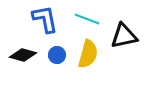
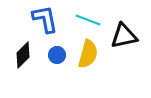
cyan line: moved 1 px right, 1 px down
black diamond: rotated 60 degrees counterclockwise
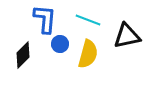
blue L-shape: rotated 16 degrees clockwise
black triangle: moved 3 px right
blue circle: moved 3 px right, 11 px up
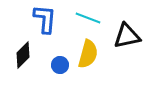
cyan line: moved 2 px up
blue circle: moved 21 px down
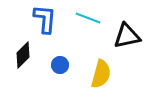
yellow semicircle: moved 13 px right, 20 px down
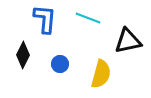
black triangle: moved 1 px right, 5 px down
black diamond: rotated 20 degrees counterclockwise
blue circle: moved 1 px up
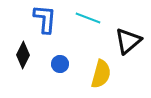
black triangle: rotated 28 degrees counterclockwise
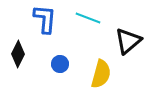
black diamond: moved 5 px left, 1 px up
